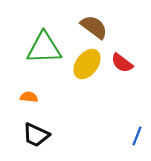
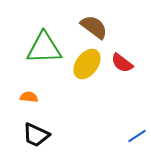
blue line: rotated 36 degrees clockwise
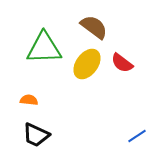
orange semicircle: moved 3 px down
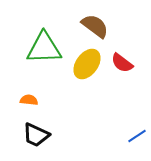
brown semicircle: moved 1 px right, 1 px up
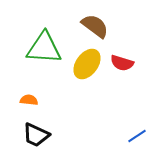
green triangle: rotated 6 degrees clockwise
red semicircle: rotated 20 degrees counterclockwise
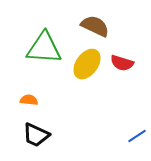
brown semicircle: rotated 12 degrees counterclockwise
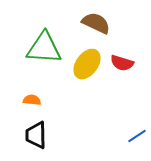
brown semicircle: moved 1 px right, 3 px up
orange semicircle: moved 3 px right
black trapezoid: rotated 64 degrees clockwise
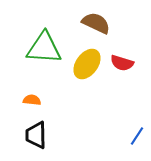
blue line: rotated 24 degrees counterclockwise
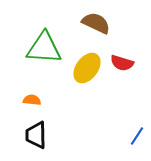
yellow ellipse: moved 4 px down
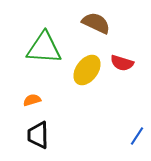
yellow ellipse: moved 2 px down
orange semicircle: rotated 24 degrees counterclockwise
black trapezoid: moved 2 px right
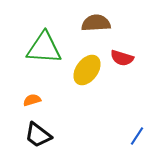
brown semicircle: rotated 28 degrees counterclockwise
red semicircle: moved 5 px up
black trapezoid: rotated 52 degrees counterclockwise
